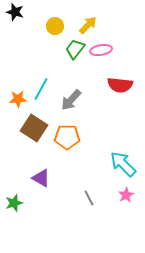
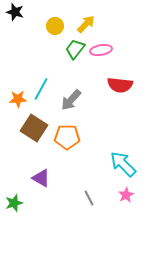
yellow arrow: moved 2 px left, 1 px up
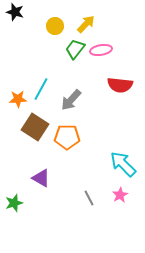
brown square: moved 1 px right, 1 px up
pink star: moved 6 px left
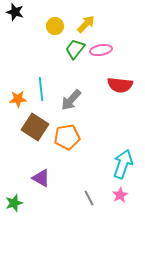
cyan line: rotated 35 degrees counterclockwise
orange pentagon: rotated 10 degrees counterclockwise
cyan arrow: rotated 64 degrees clockwise
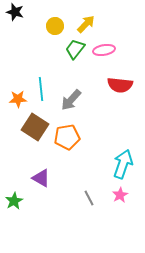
pink ellipse: moved 3 px right
green star: moved 2 px up; rotated 12 degrees counterclockwise
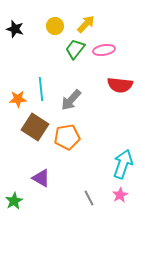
black star: moved 17 px down
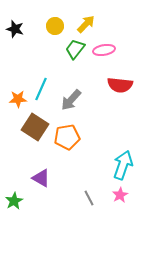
cyan line: rotated 30 degrees clockwise
cyan arrow: moved 1 px down
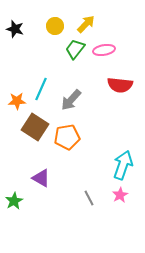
orange star: moved 1 px left, 2 px down
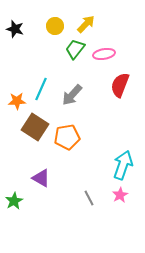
pink ellipse: moved 4 px down
red semicircle: rotated 105 degrees clockwise
gray arrow: moved 1 px right, 5 px up
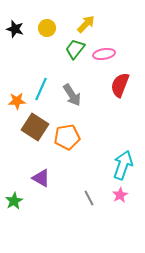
yellow circle: moved 8 px left, 2 px down
gray arrow: rotated 75 degrees counterclockwise
